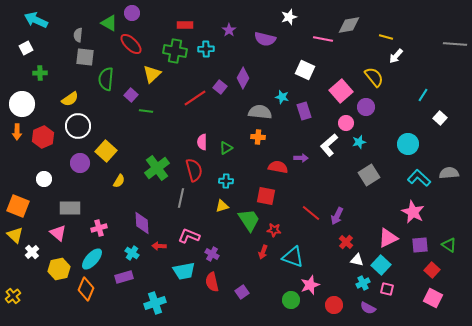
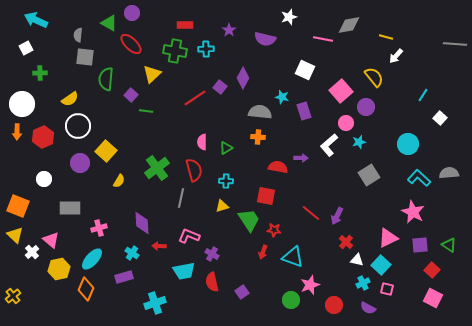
pink triangle at (58, 233): moved 7 px left, 7 px down
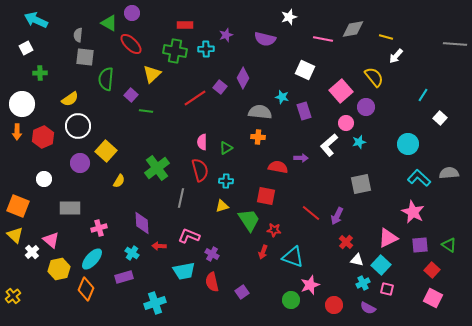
gray diamond at (349, 25): moved 4 px right, 4 px down
purple star at (229, 30): moved 3 px left, 5 px down; rotated 16 degrees clockwise
red semicircle at (194, 170): moved 6 px right
gray square at (369, 175): moved 8 px left, 9 px down; rotated 20 degrees clockwise
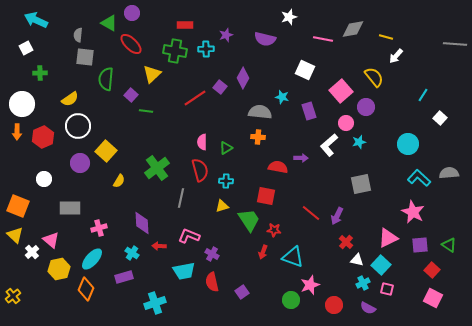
purple rectangle at (304, 111): moved 5 px right
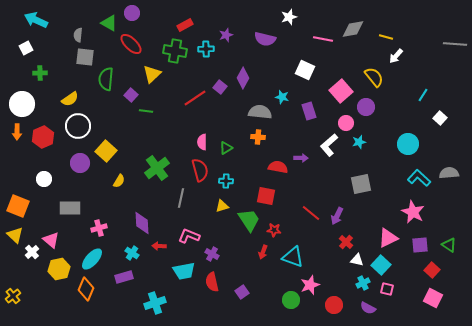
red rectangle at (185, 25): rotated 28 degrees counterclockwise
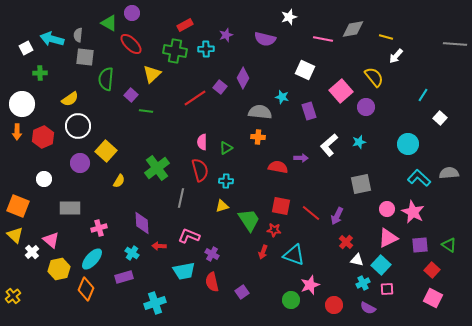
cyan arrow at (36, 20): moved 16 px right, 19 px down; rotated 10 degrees counterclockwise
pink circle at (346, 123): moved 41 px right, 86 px down
red square at (266, 196): moved 15 px right, 10 px down
cyan triangle at (293, 257): moved 1 px right, 2 px up
pink square at (387, 289): rotated 16 degrees counterclockwise
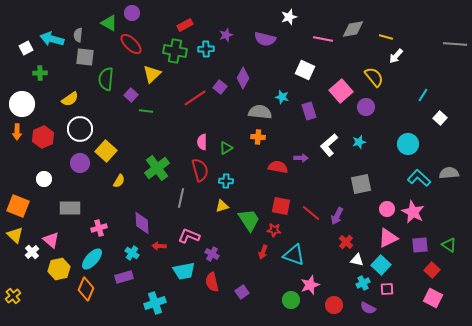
white circle at (78, 126): moved 2 px right, 3 px down
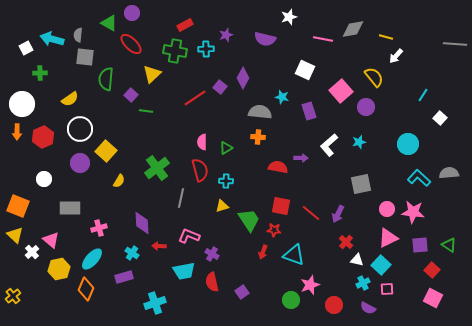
pink star at (413, 212): rotated 20 degrees counterclockwise
purple arrow at (337, 216): moved 1 px right, 2 px up
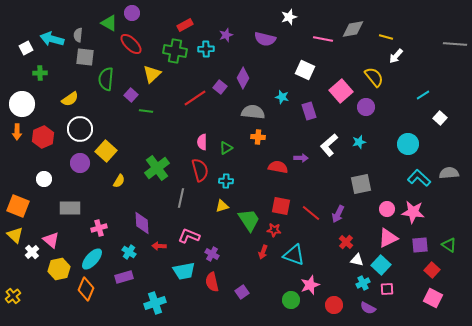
cyan line at (423, 95): rotated 24 degrees clockwise
gray semicircle at (260, 112): moved 7 px left
cyan cross at (132, 253): moved 3 px left, 1 px up
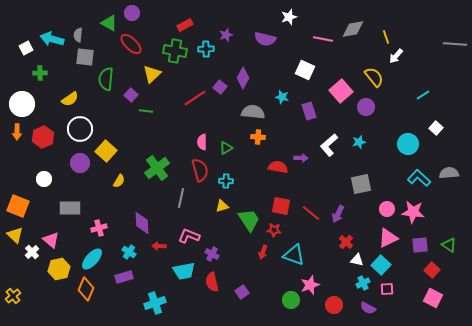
yellow line at (386, 37): rotated 56 degrees clockwise
white square at (440, 118): moved 4 px left, 10 px down
